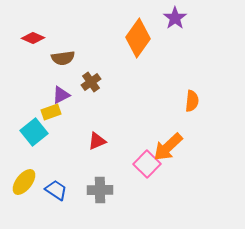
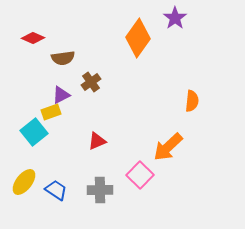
pink square: moved 7 px left, 11 px down
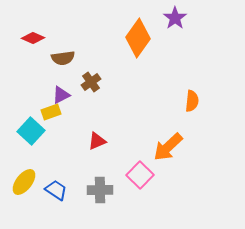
cyan square: moved 3 px left, 1 px up; rotated 8 degrees counterclockwise
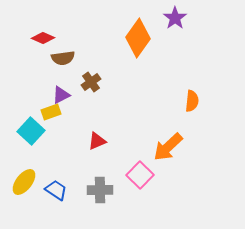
red diamond: moved 10 px right
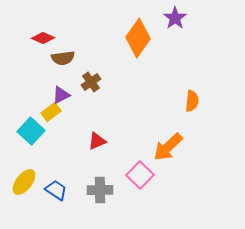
yellow rectangle: rotated 18 degrees counterclockwise
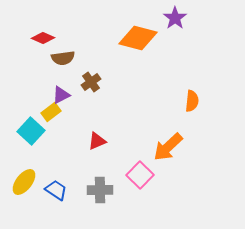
orange diamond: rotated 69 degrees clockwise
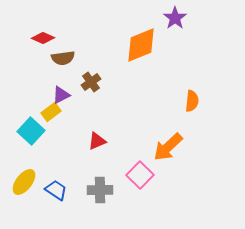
orange diamond: moved 3 px right, 7 px down; rotated 36 degrees counterclockwise
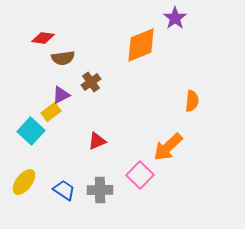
red diamond: rotated 15 degrees counterclockwise
blue trapezoid: moved 8 px right
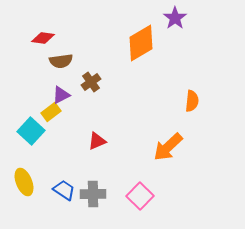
orange diamond: moved 2 px up; rotated 9 degrees counterclockwise
brown semicircle: moved 2 px left, 3 px down
pink square: moved 21 px down
yellow ellipse: rotated 60 degrees counterclockwise
gray cross: moved 7 px left, 4 px down
